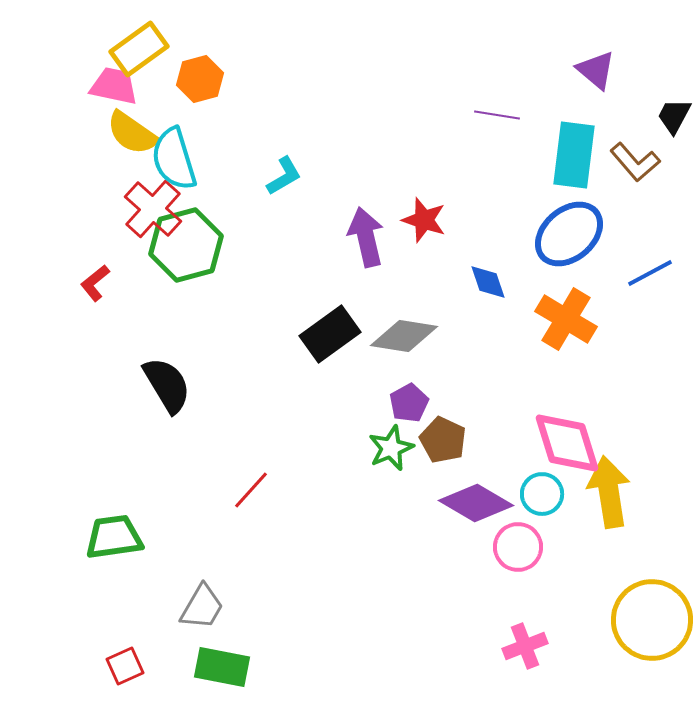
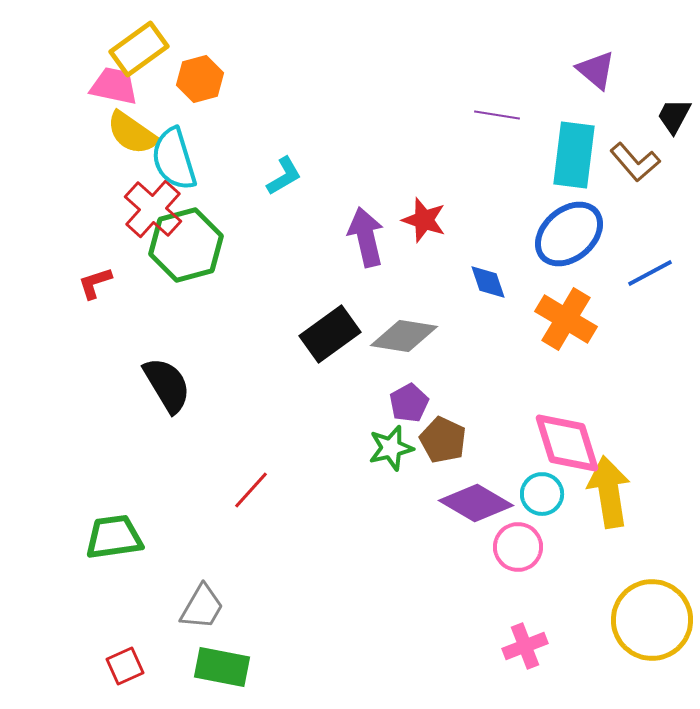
red L-shape: rotated 21 degrees clockwise
green star: rotated 9 degrees clockwise
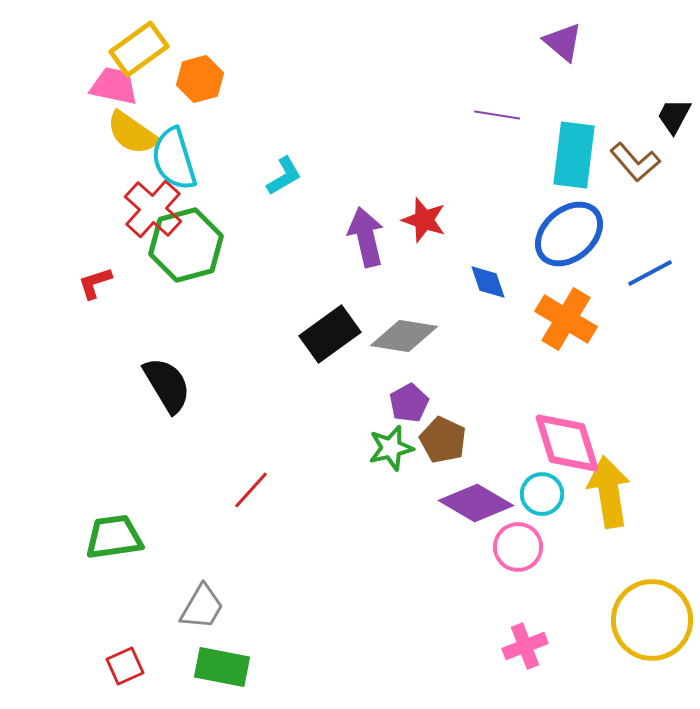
purple triangle: moved 33 px left, 28 px up
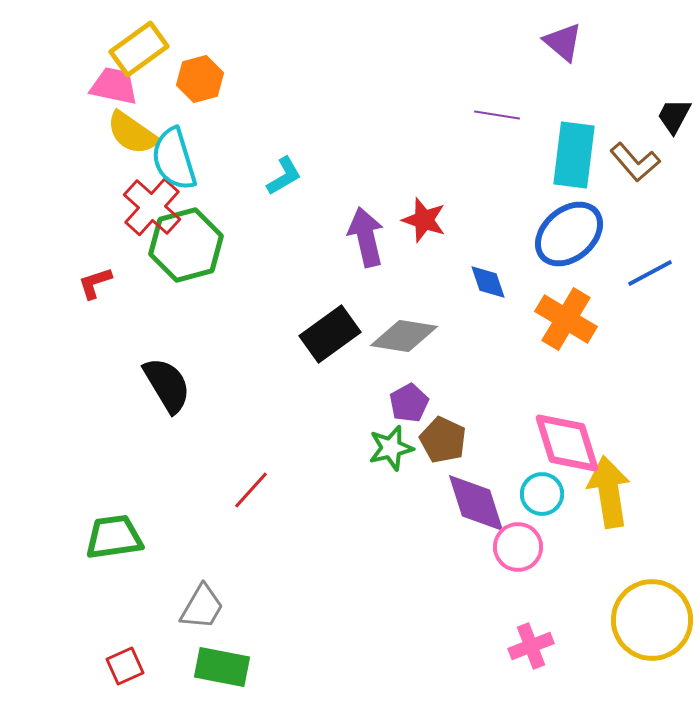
red cross: moved 1 px left, 2 px up
purple diamond: rotated 42 degrees clockwise
pink cross: moved 6 px right
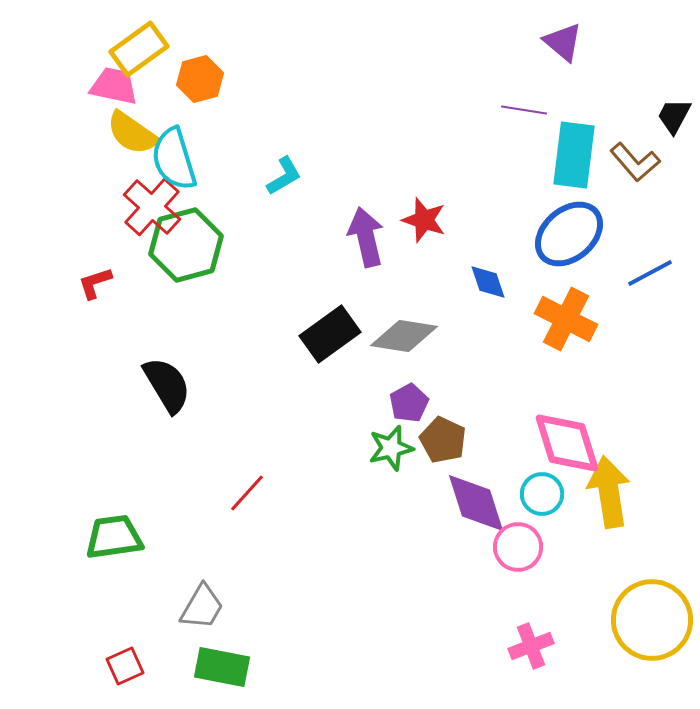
purple line: moved 27 px right, 5 px up
orange cross: rotated 4 degrees counterclockwise
red line: moved 4 px left, 3 px down
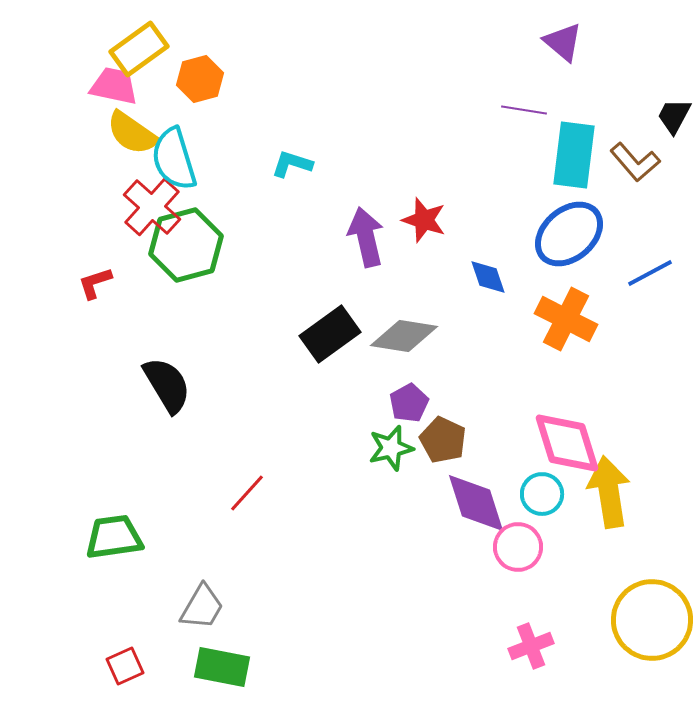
cyan L-shape: moved 8 px right, 12 px up; rotated 132 degrees counterclockwise
blue diamond: moved 5 px up
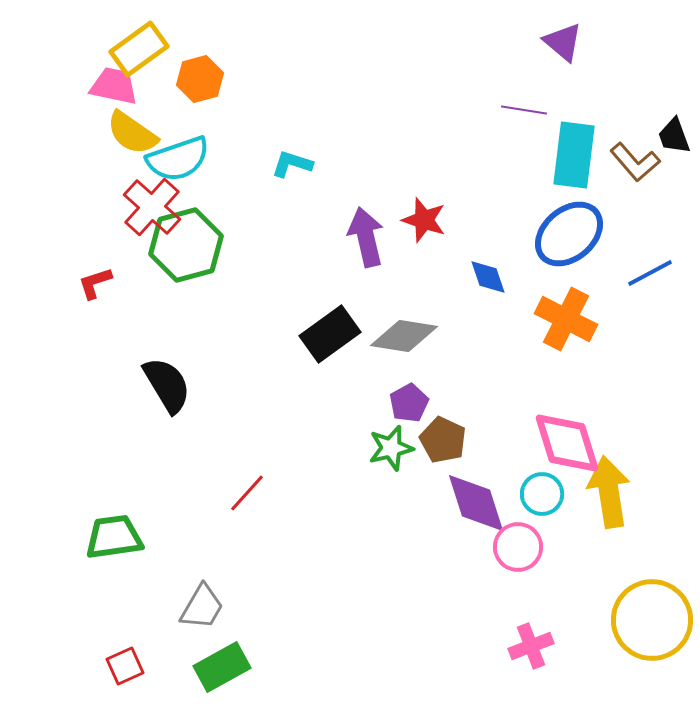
black trapezoid: moved 20 px down; rotated 48 degrees counterclockwise
cyan semicircle: moved 4 px right; rotated 92 degrees counterclockwise
green rectangle: rotated 40 degrees counterclockwise
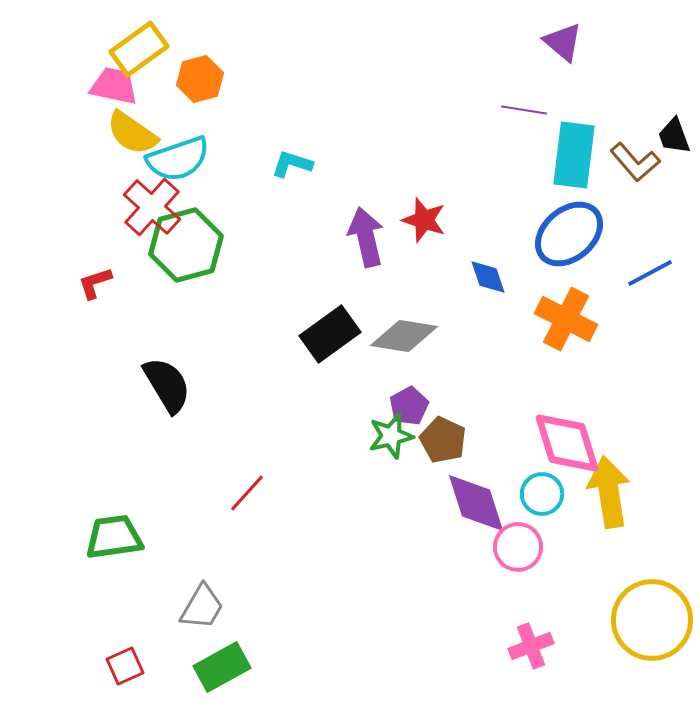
purple pentagon: moved 3 px down
green star: moved 12 px up
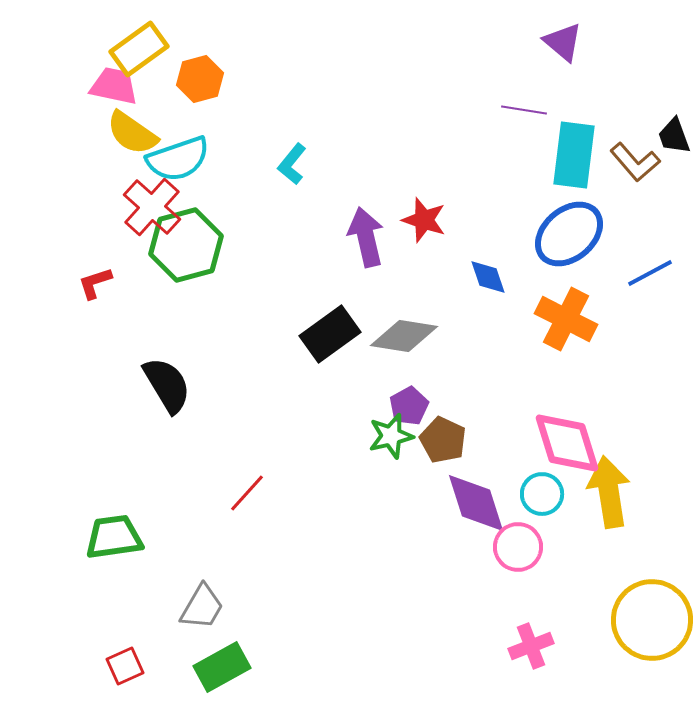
cyan L-shape: rotated 69 degrees counterclockwise
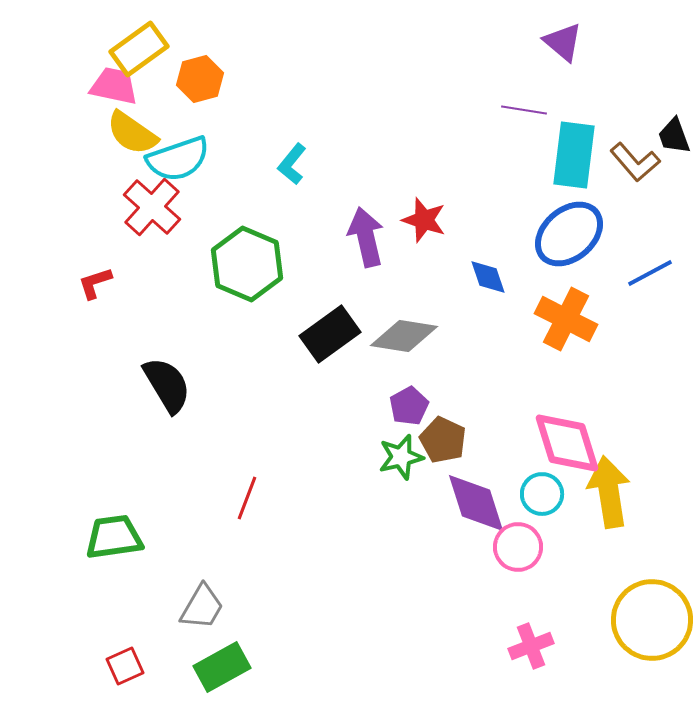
green hexagon: moved 61 px right, 19 px down; rotated 22 degrees counterclockwise
green star: moved 10 px right, 21 px down
red line: moved 5 px down; rotated 21 degrees counterclockwise
